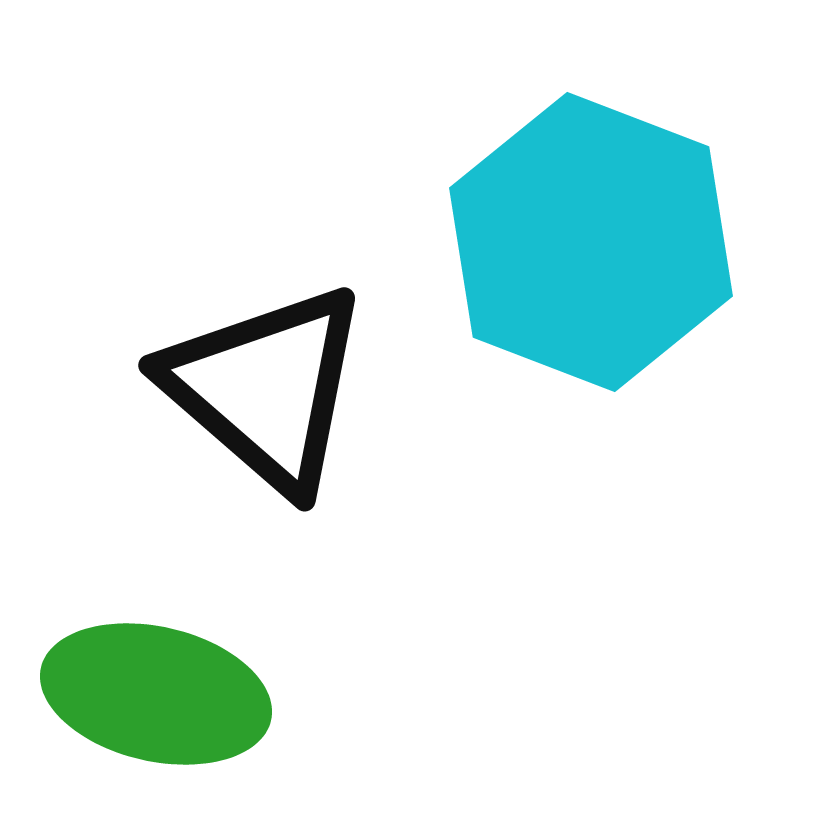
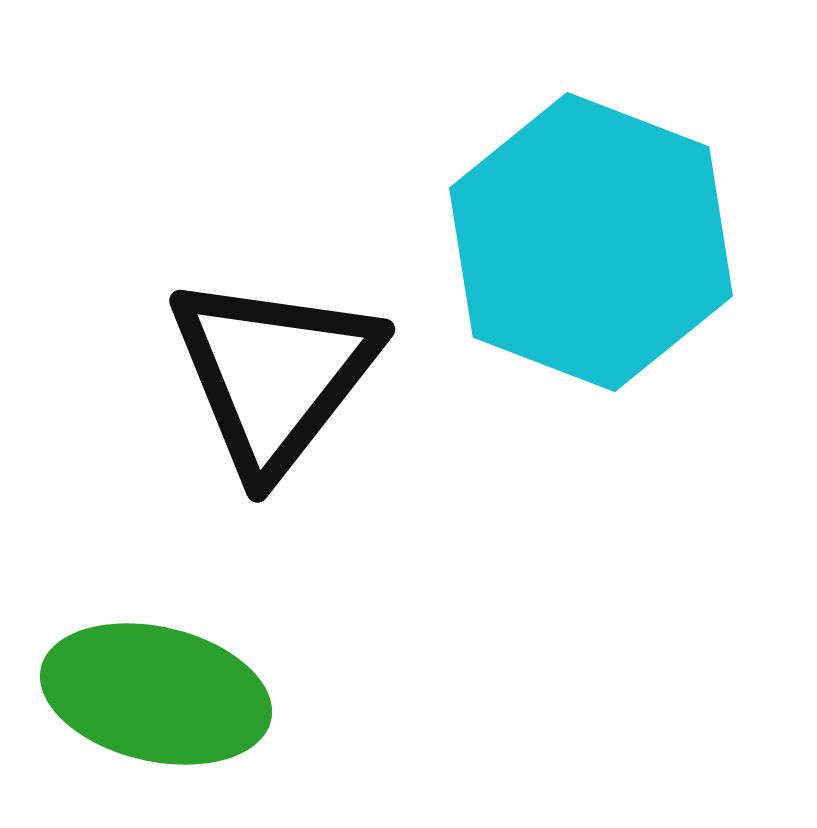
black triangle: moved 8 px right, 14 px up; rotated 27 degrees clockwise
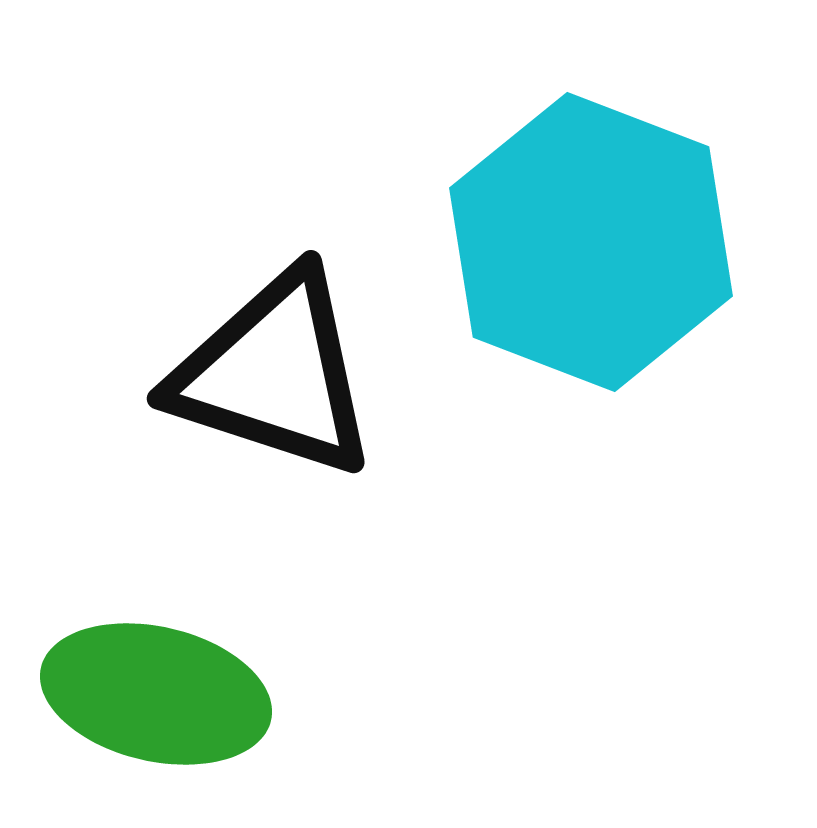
black triangle: rotated 50 degrees counterclockwise
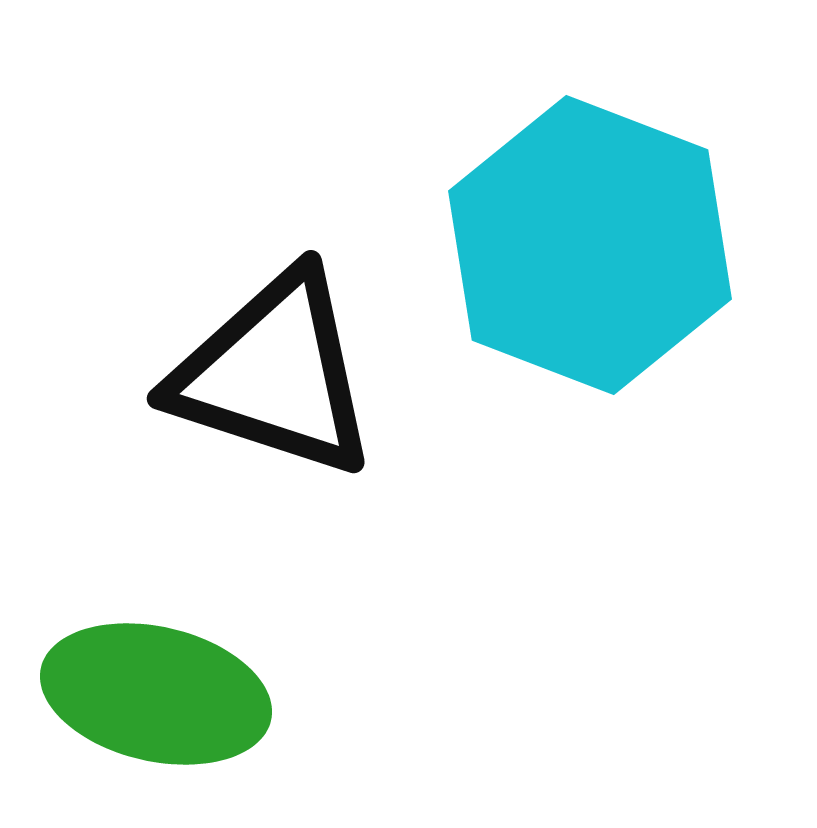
cyan hexagon: moved 1 px left, 3 px down
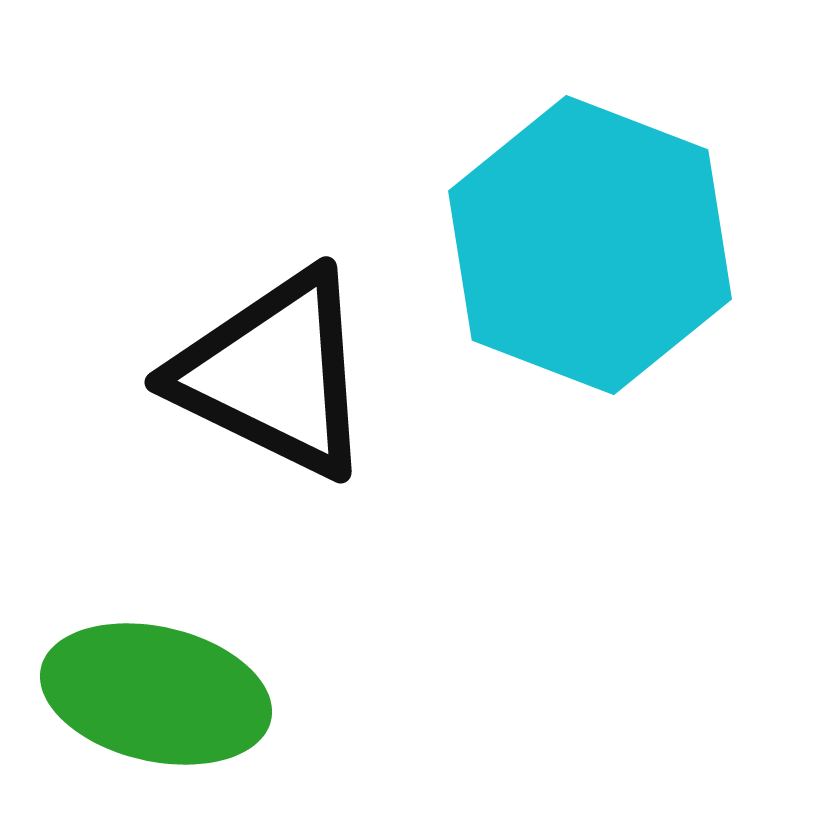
black triangle: rotated 8 degrees clockwise
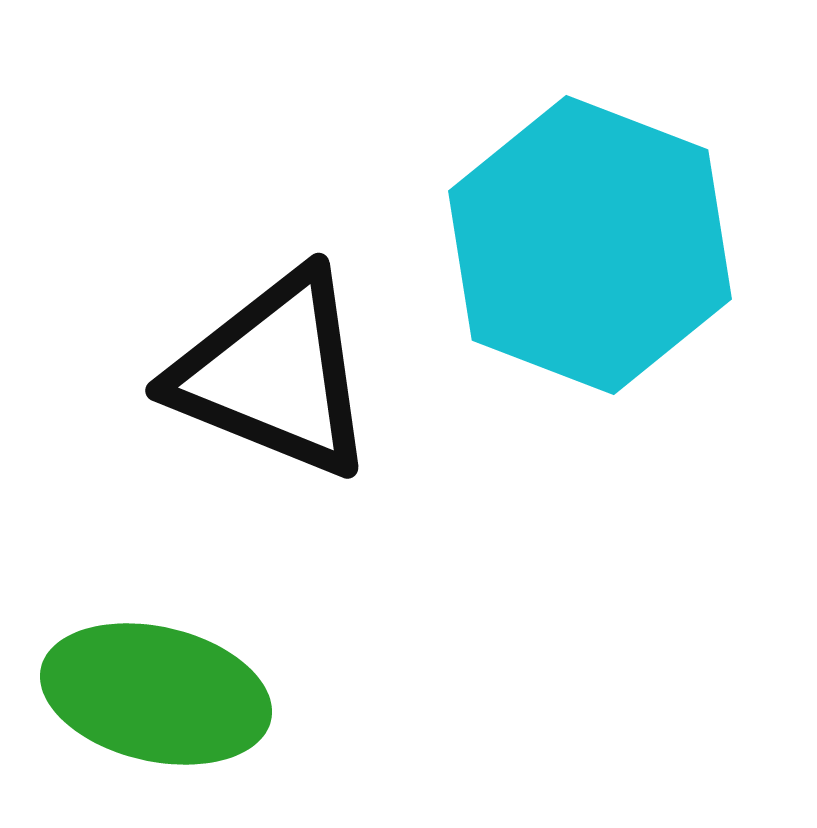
black triangle: rotated 4 degrees counterclockwise
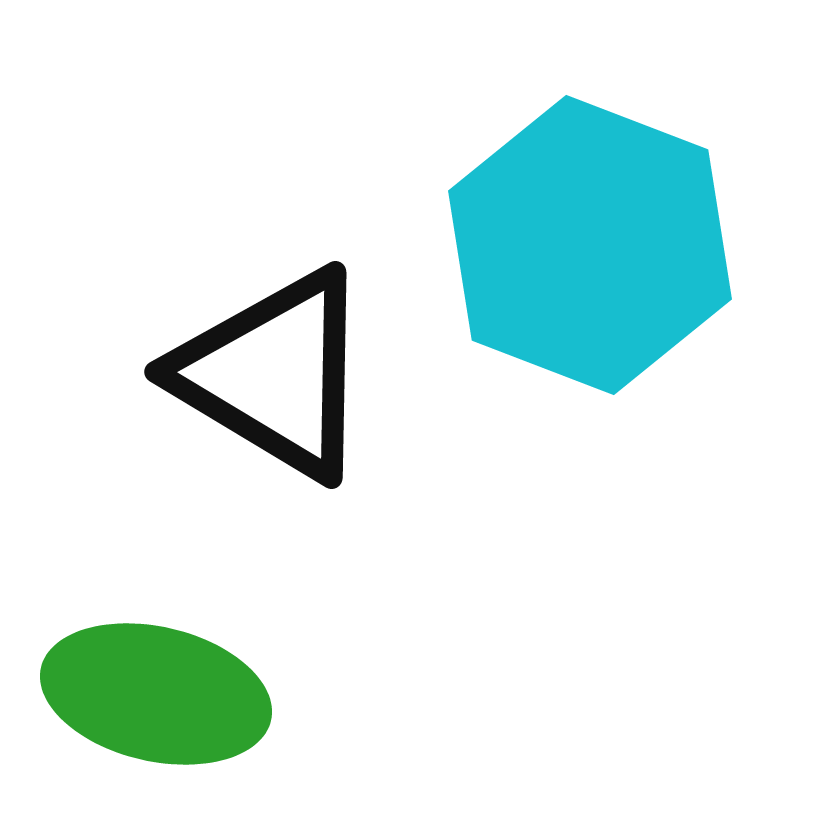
black triangle: rotated 9 degrees clockwise
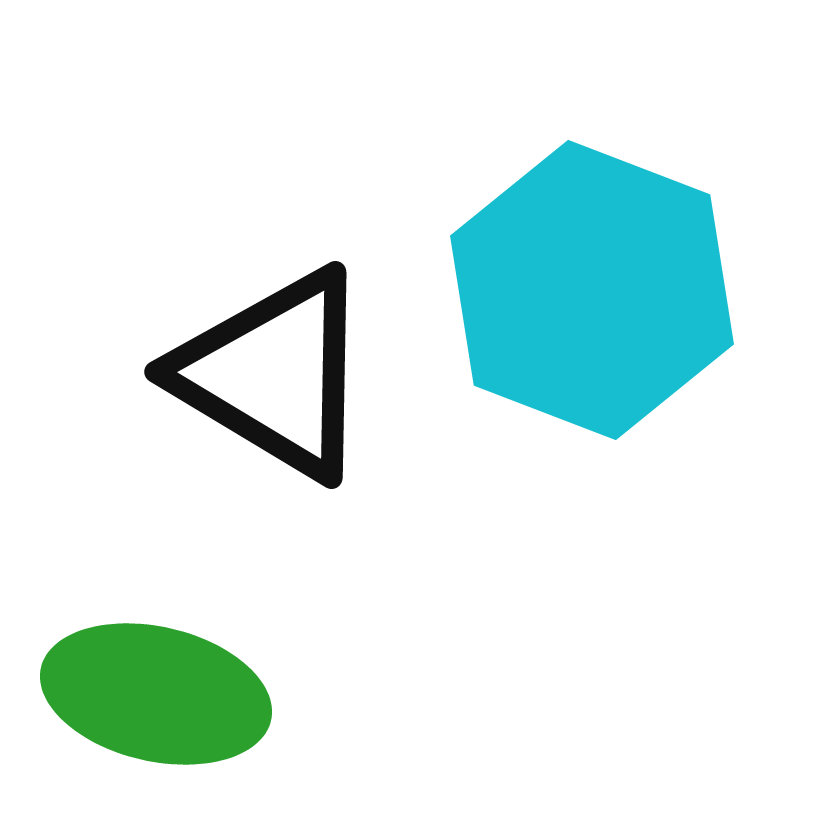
cyan hexagon: moved 2 px right, 45 px down
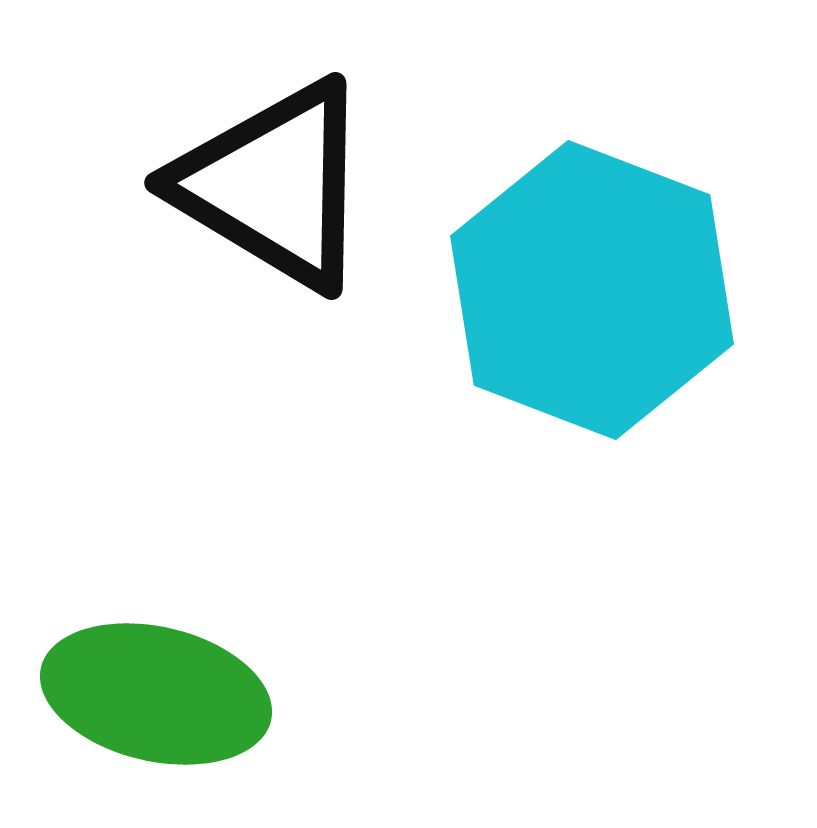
black triangle: moved 189 px up
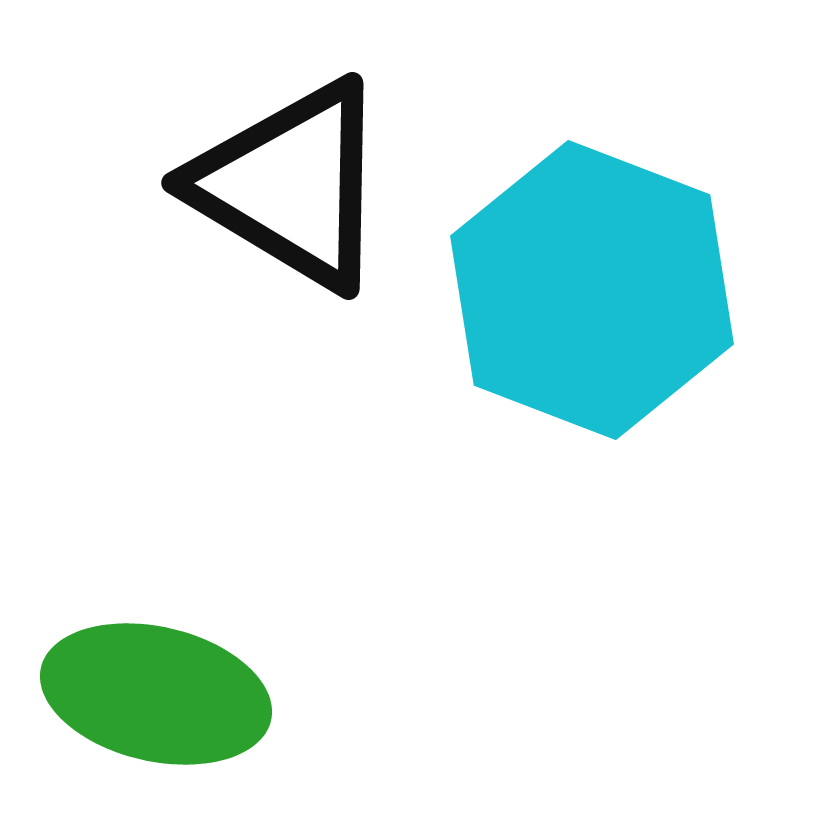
black triangle: moved 17 px right
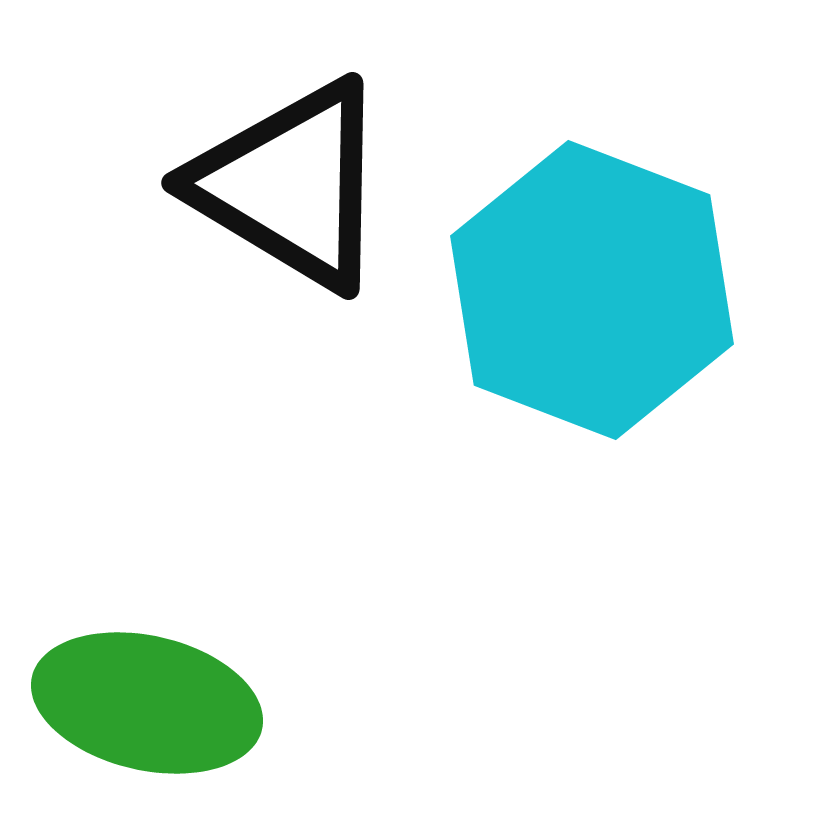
green ellipse: moved 9 px left, 9 px down
